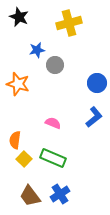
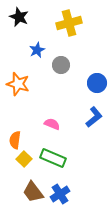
blue star: rotated 14 degrees counterclockwise
gray circle: moved 6 px right
pink semicircle: moved 1 px left, 1 px down
brown trapezoid: moved 3 px right, 4 px up
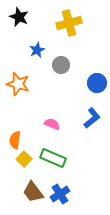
blue L-shape: moved 2 px left, 1 px down
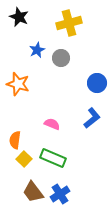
gray circle: moved 7 px up
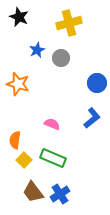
yellow square: moved 1 px down
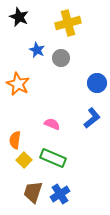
yellow cross: moved 1 px left
blue star: rotated 21 degrees counterclockwise
orange star: rotated 10 degrees clockwise
brown trapezoid: rotated 55 degrees clockwise
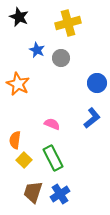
green rectangle: rotated 40 degrees clockwise
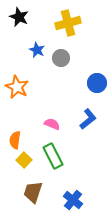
orange star: moved 1 px left, 3 px down
blue L-shape: moved 4 px left, 1 px down
green rectangle: moved 2 px up
blue cross: moved 13 px right, 6 px down; rotated 18 degrees counterclockwise
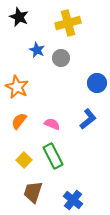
orange semicircle: moved 4 px right, 19 px up; rotated 30 degrees clockwise
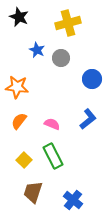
blue circle: moved 5 px left, 4 px up
orange star: rotated 20 degrees counterclockwise
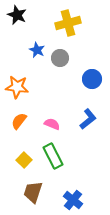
black star: moved 2 px left, 2 px up
gray circle: moved 1 px left
